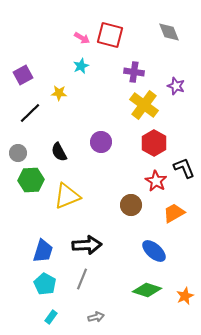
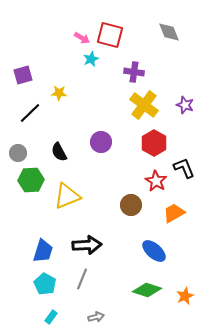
cyan star: moved 10 px right, 7 px up
purple square: rotated 12 degrees clockwise
purple star: moved 9 px right, 19 px down
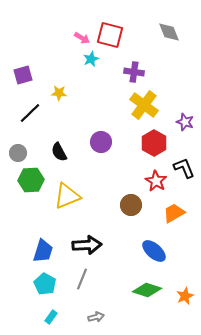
purple star: moved 17 px down
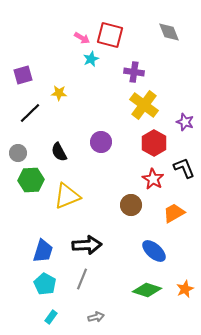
red star: moved 3 px left, 2 px up
orange star: moved 7 px up
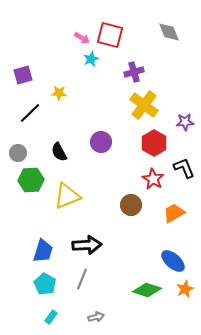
purple cross: rotated 24 degrees counterclockwise
purple star: rotated 24 degrees counterclockwise
blue ellipse: moved 19 px right, 10 px down
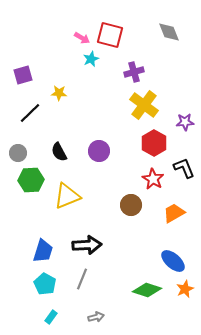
purple circle: moved 2 px left, 9 px down
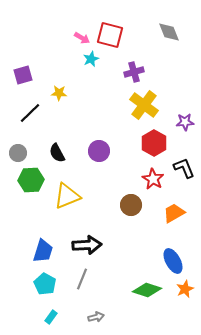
black semicircle: moved 2 px left, 1 px down
blue ellipse: rotated 20 degrees clockwise
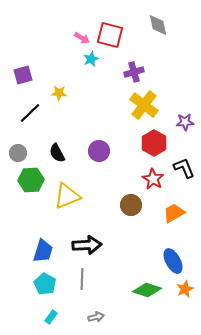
gray diamond: moved 11 px left, 7 px up; rotated 10 degrees clockwise
gray line: rotated 20 degrees counterclockwise
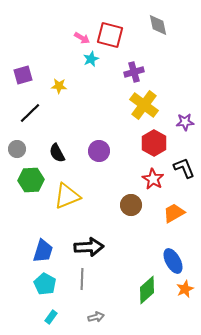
yellow star: moved 7 px up
gray circle: moved 1 px left, 4 px up
black arrow: moved 2 px right, 2 px down
green diamond: rotated 60 degrees counterclockwise
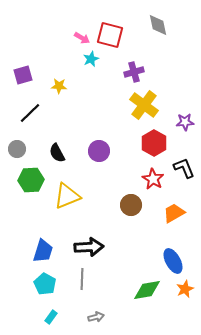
green diamond: rotated 32 degrees clockwise
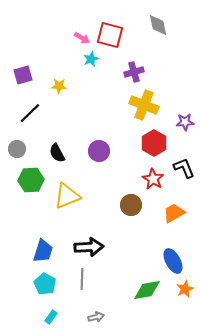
yellow cross: rotated 16 degrees counterclockwise
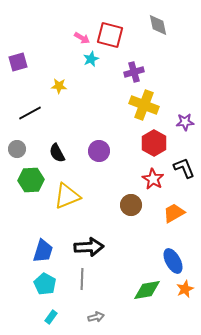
purple square: moved 5 px left, 13 px up
black line: rotated 15 degrees clockwise
